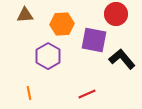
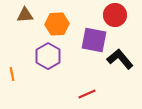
red circle: moved 1 px left, 1 px down
orange hexagon: moved 5 px left
black L-shape: moved 2 px left
orange line: moved 17 px left, 19 px up
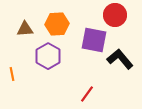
brown triangle: moved 14 px down
red line: rotated 30 degrees counterclockwise
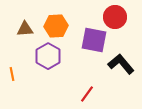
red circle: moved 2 px down
orange hexagon: moved 1 px left, 2 px down
black L-shape: moved 1 px right, 5 px down
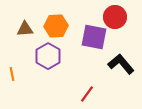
purple square: moved 3 px up
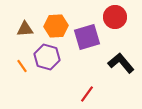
purple square: moved 7 px left; rotated 28 degrees counterclockwise
purple hexagon: moved 1 px left, 1 px down; rotated 15 degrees counterclockwise
black L-shape: moved 1 px up
orange line: moved 10 px right, 8 px up; rotated 24 degrees counterclockwise
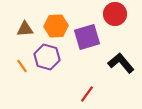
red circle: moved 3 px up
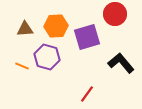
orange line: rotated 32 degrees counterclockwise
